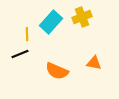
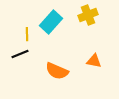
yellow cross: moved 6 px right, 2 px up
orange triangle: moved 2 px up
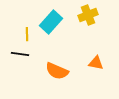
black line: rotated 30 degrees clockwise
orange triangle: moved 2 px right, 2 px down
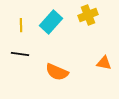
yellow line: moved 6 px left, 9 px up
orange triangle: moved 8 px right
orange semicircle: moved 1 px down
